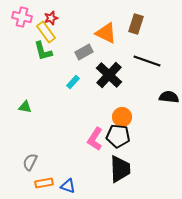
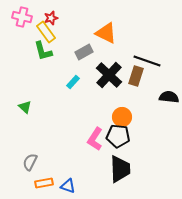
brown rectangle: moved 52 px down
green triangle: rotated 32 degrees clockwise
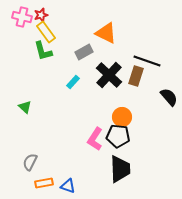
red star: moved 10 px left, 3 px up
black semicircle: rotated 42 degrees clockwise
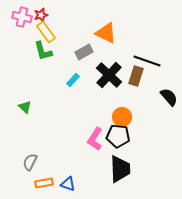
cyan rectangle: moved 2 px up
blue triangle: moved 2 px up
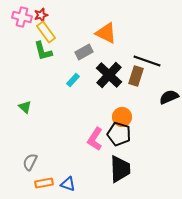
black semicircle: rotated 72 degrees counterclockwise
black pentagon: moved 1 px right, 2 px up; rotated 10 degrees clockwise
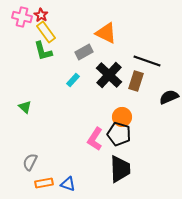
red star: rotated 24 degrees counterclockwise
brown rectangle: moved 5 px down
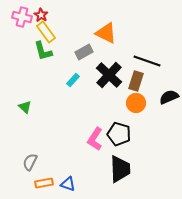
orange circle: moved 14 px right, 14 px up
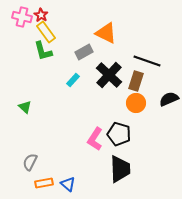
black semicircle: moved 2 px down
blue triangle: rotated 21 degrees clockwise
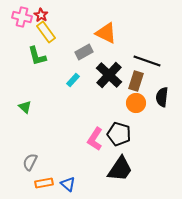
green L-shape: moved 6 px left, 5 px down
black semicircle: moved 7 px left, 2 px up; rotated 60 degrees counterclockwise
black trapezoid: rotated 36 degrees clockwise
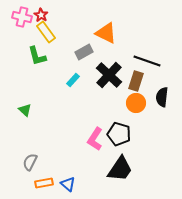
green triangle: moved 3 px down
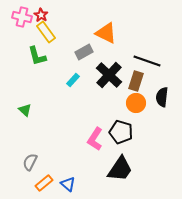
black pentagon: moved 2 px right, 2 px up
orange rectangle: rotated 30 degrees counterclockwise
